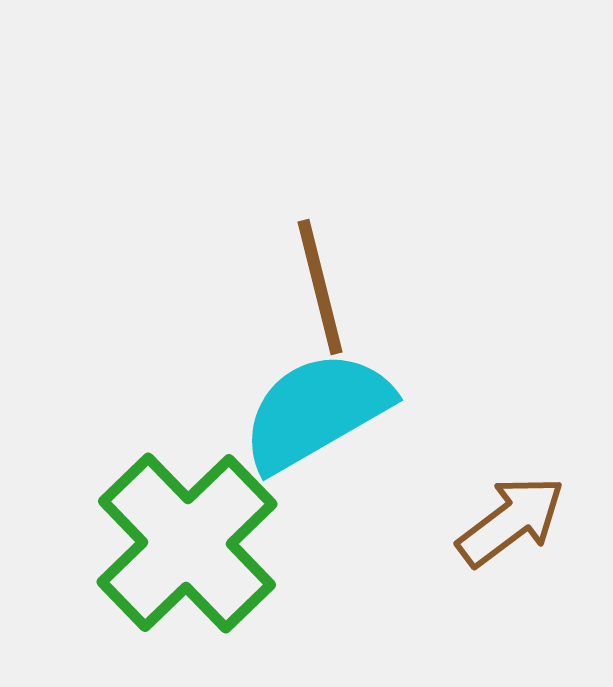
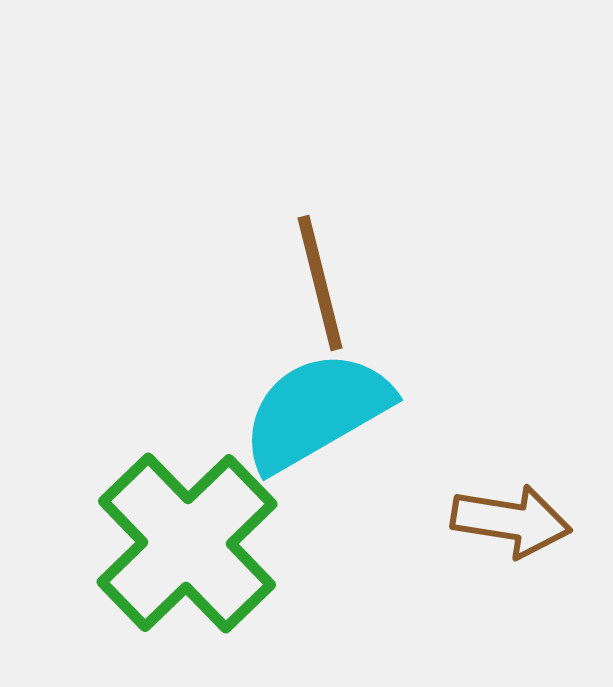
brown line: moved 4 px up
brown arrow: rotated 46 degrees clockwise
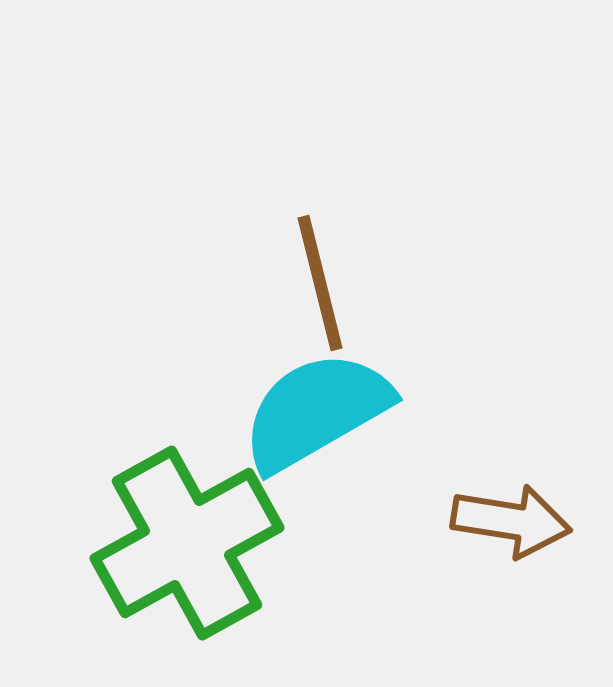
green cross: rotated 15 degrees clockwise
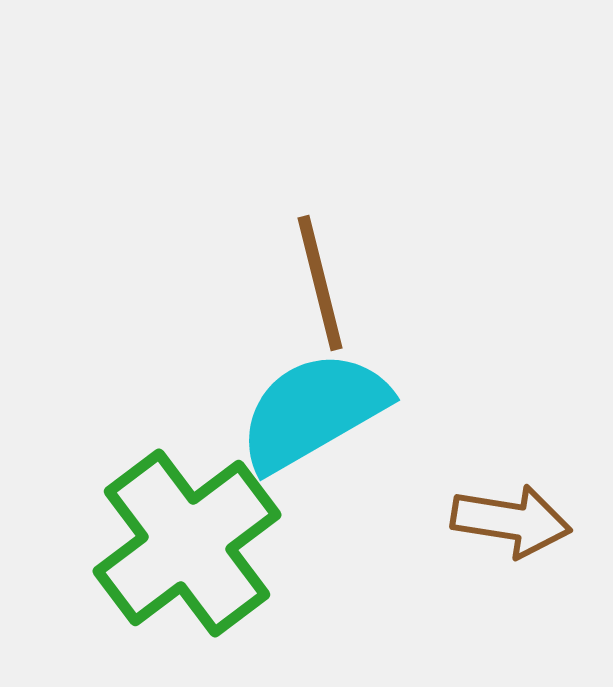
cyan semicircle: moved 3 px left
green cross: rotated 8 degrees counterclockwise
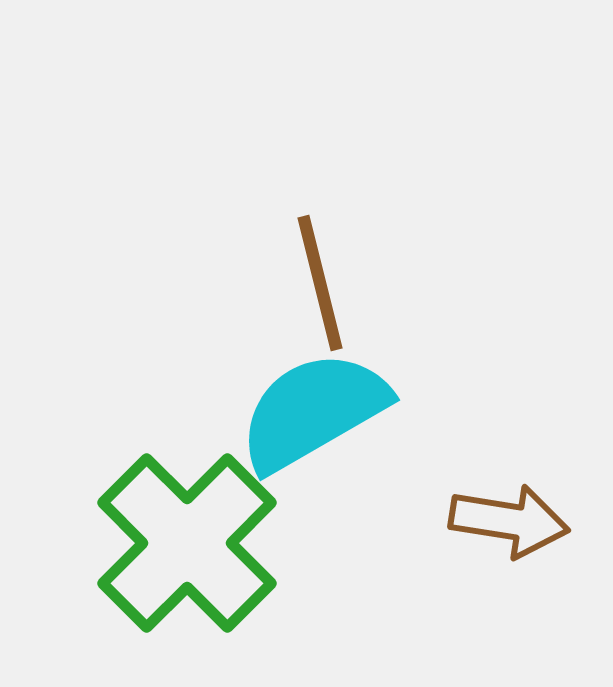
brown arrow: moved 2 px left
green cross: rotated 8 degrees counterclockwise
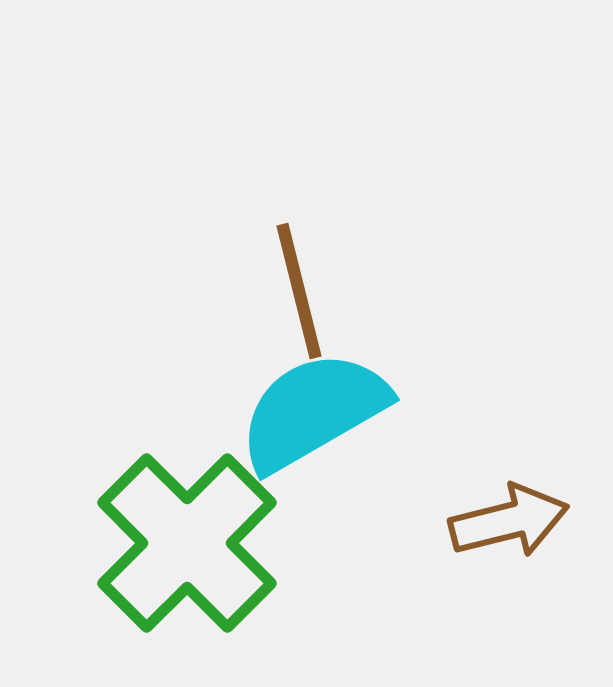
brown line: moved 21 px left, 8 px down
brown arrow: rotated 23 degrees counterclockwise
